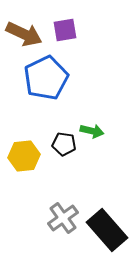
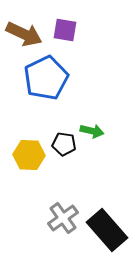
purple square: rotated 20 degrees clockwise
yellow hexagon: moved 5 px right, 1 px up; rotated 8 degrees clockwise
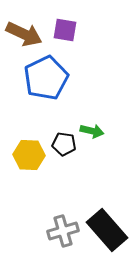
gray cross: moved 13 px down; rotated 20 degrees clockwise
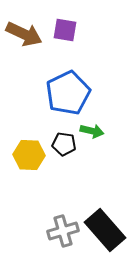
blue pentagon: moved 22 px right, 15 px down
black rectangle: moved 2 px left
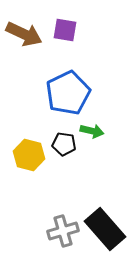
yellow hexagon: rotated 12 degrees clockwise
black rectangle: moved 1 px up
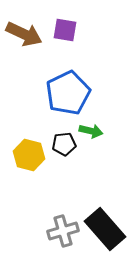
green arrow: moved 1 px left
black pentagon: rotated 15 degrees counterclockwise
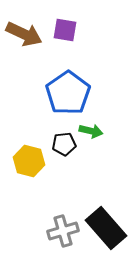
blue pentagon: rotated 9 degrees counterclockwise
yellow hexagon: moved 6 px down
black rectangle: moved 1 px right, 1 px up
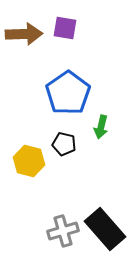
purple square: moved 2 px up
brown arrow: rotated 27 degrees counterclockwise
green arrow: moved 10 px right, 4 px up; rotated 90 degrees clockwise
black pentagon: rotated 20 degrees clockwise
black rectangle: moved 1 px left, 1 px down
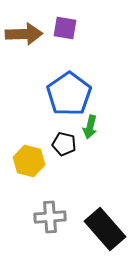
blue pentagon: moved 1 px right, 1 px down
green arrow: moved 11 px left
gray cross: moved 13 px left, 14 px up; rotated 12 degrees clockwise
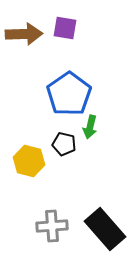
gray cross: moved 2 px right, 9 px down
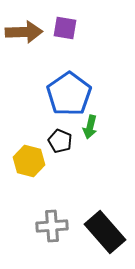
brown arrow: moved 2 px up
black pentagon: moved 4 px left, 3 px up; rotated 10 degrees clockwise
black rectangle: moved 3 px down
